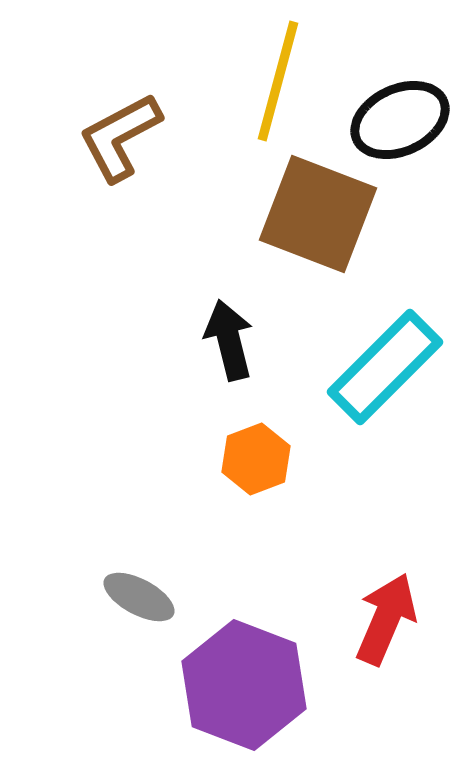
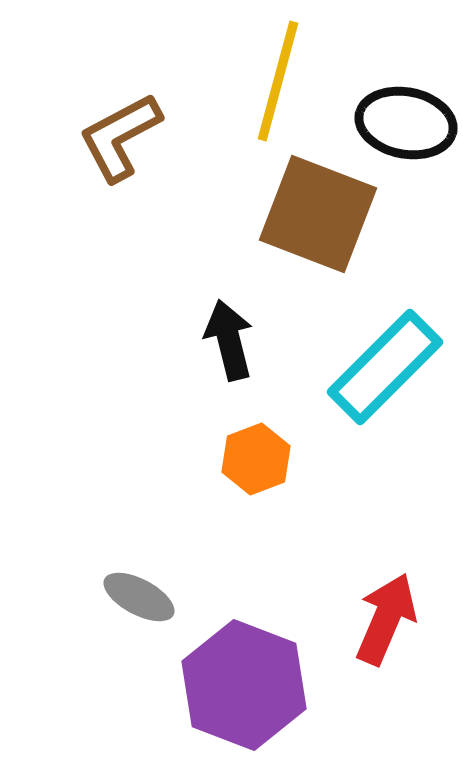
black ellipse: moved 6 px right, 3 px down; rotated 36 degrees clockwise
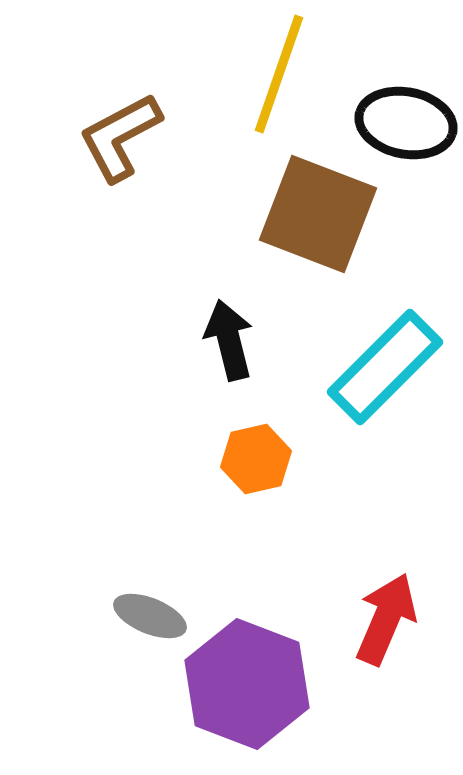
yellow line: moved 1 px right, 7 px up; rotated 4 degrees clockwise
orange hexagon: rotated 8 degrees clockwise
gray ellipse: moved 11 px right, 19 px down; rotated 6 degrees counterclockwise
purple hexagon: moved 3 px right, 1 px up
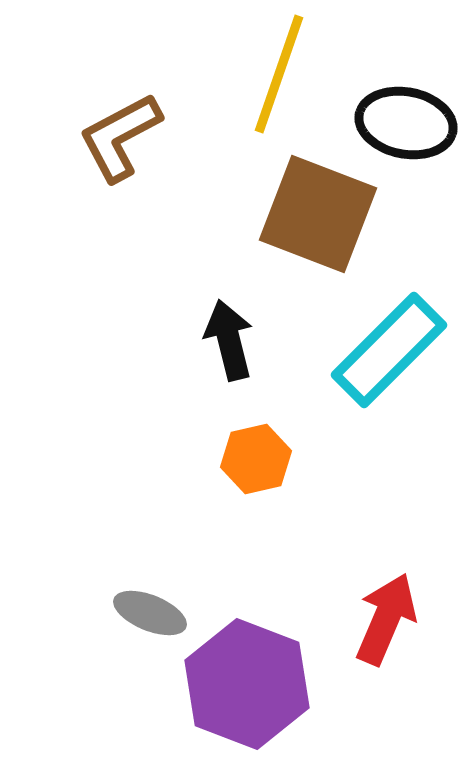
cyan rectangle: moved 4 px right, 17 px up
gray ellipse: moved 3 px up
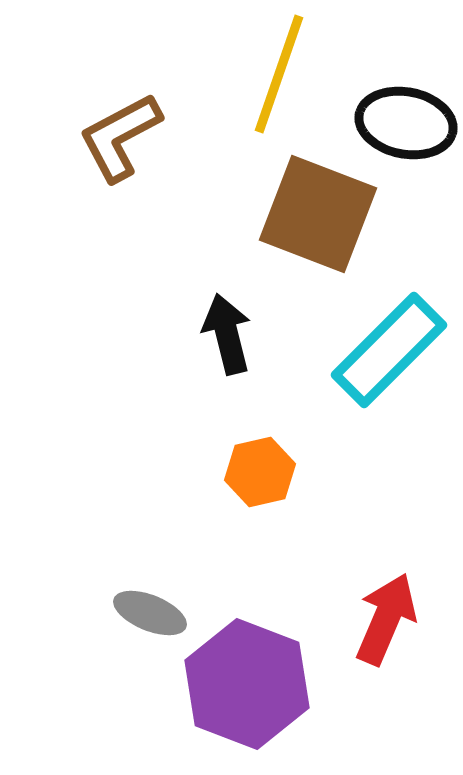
black arrow: moved 2 px left, 6 px up
orange hexagon: moved 4 px right, 13 px down
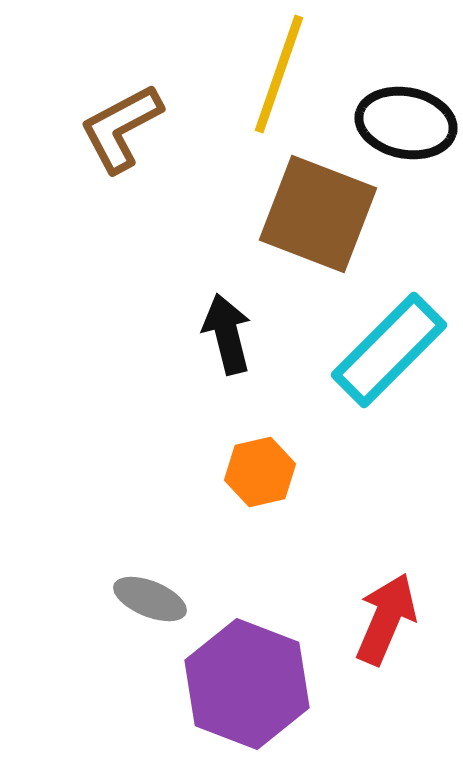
brown L-shape: moved 1 px right, 9 px up
gray ellipse: moved 14 px up
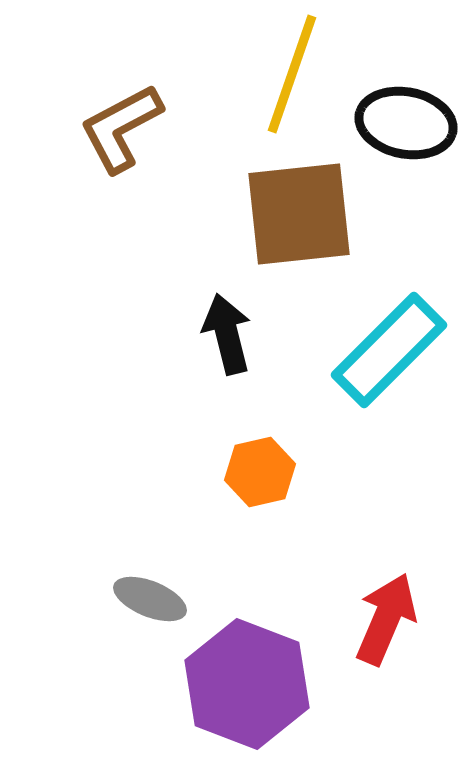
yellow line: moved 13 px right
brown square: moved 19 px left; rotated 27 degrees counterclockwise
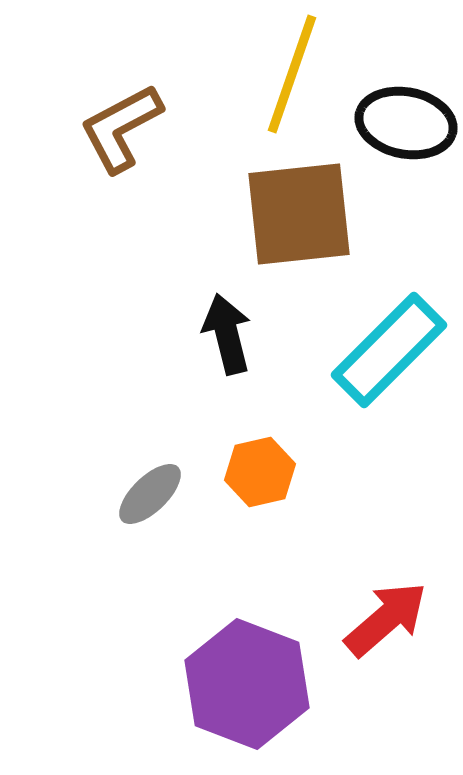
gray ellipse: moved 105 px up; rotated 66 degrees counterclockwise
red arrow: rotated 26 degrees clockwise
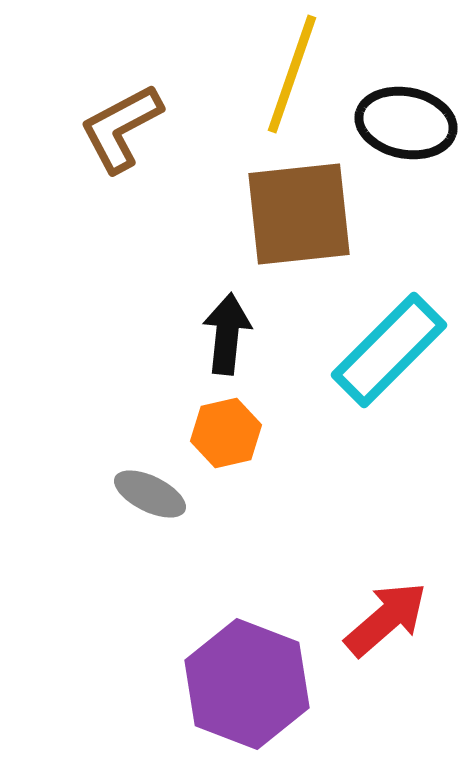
black arrow: rotated 20 degrees clockwise
orange hexagon: moved 34 px left, 39 px up
gray ellipse: rotated 70 degrees clockwise
